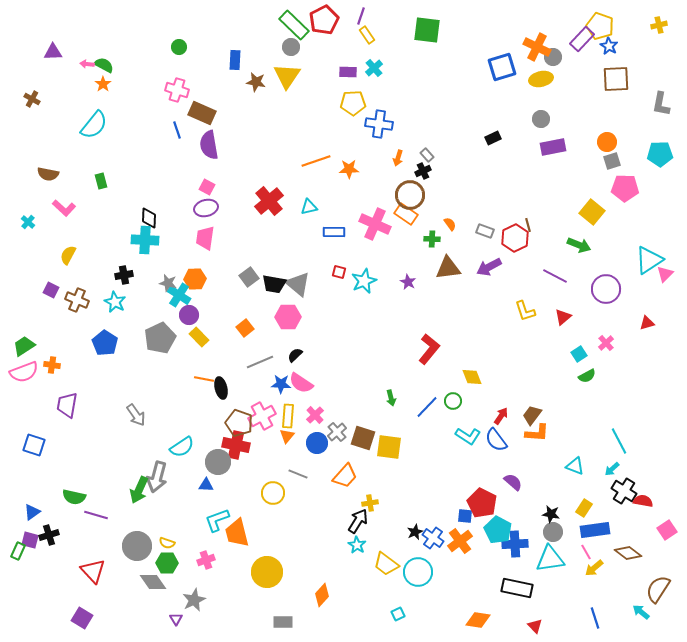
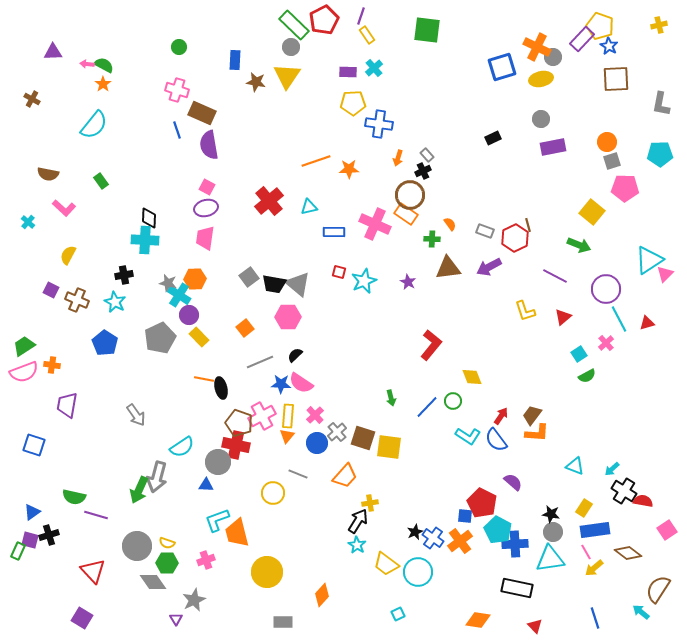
green rectangle at (101, 181): rotated 21 degrees counterclockwise
red L-shape at (429, 349): moved 2 px right, 4 px up
cyan line at (619, 441): moved 122 px up
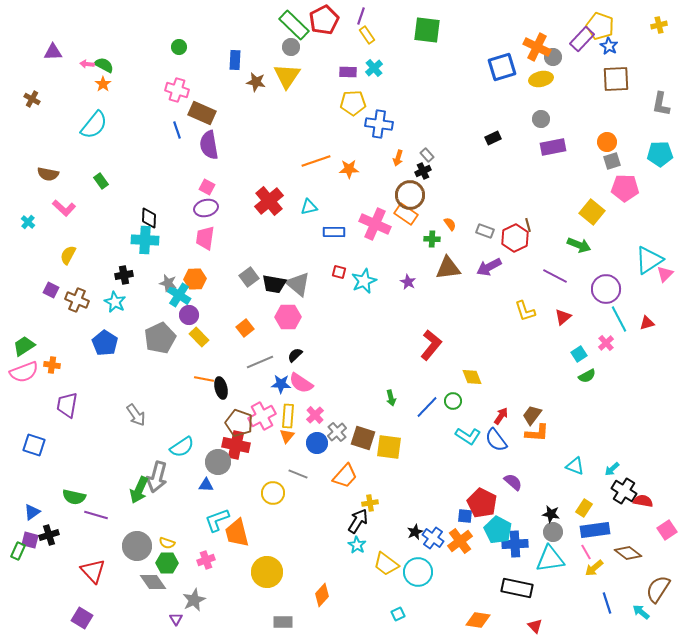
blue line at (595, 618): moved 12 px right, 15 px up
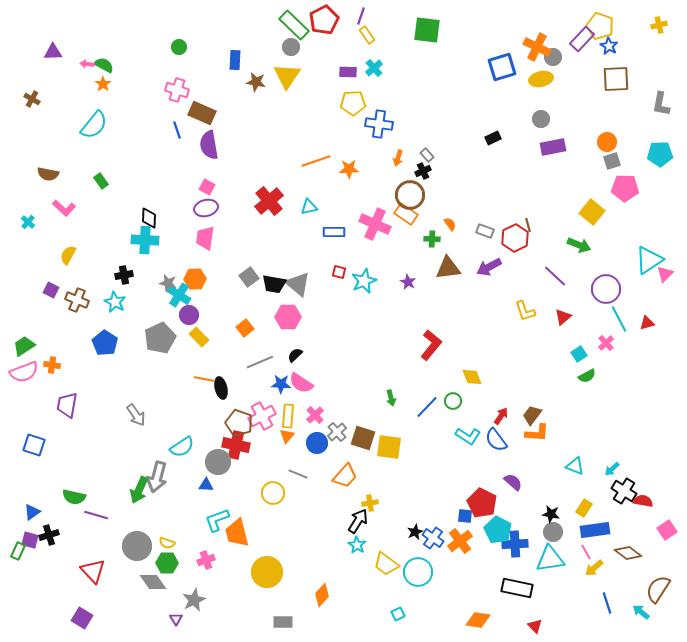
purple line at (555, 276): rotated 15 degrees clockwise
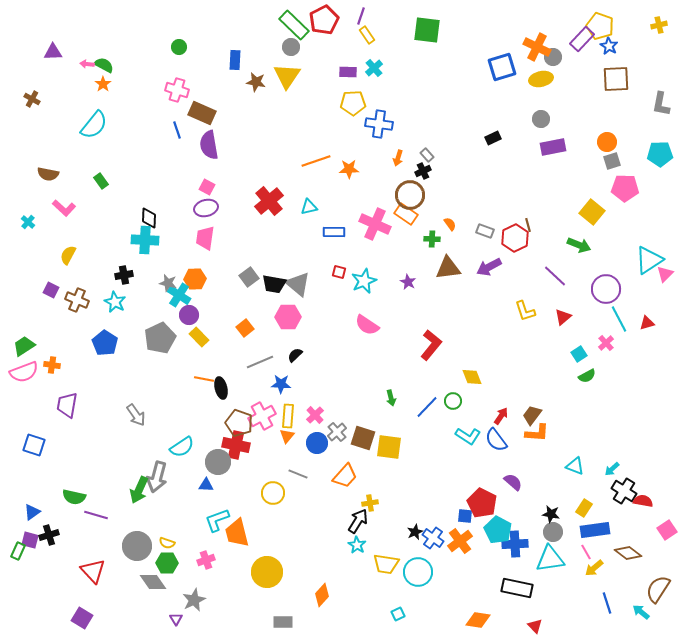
pink semicircle at (301, 383): moved 66 px right, 58 px up
yellow trapezoid at (386, 564): rotated 28 degrees counterclockwise
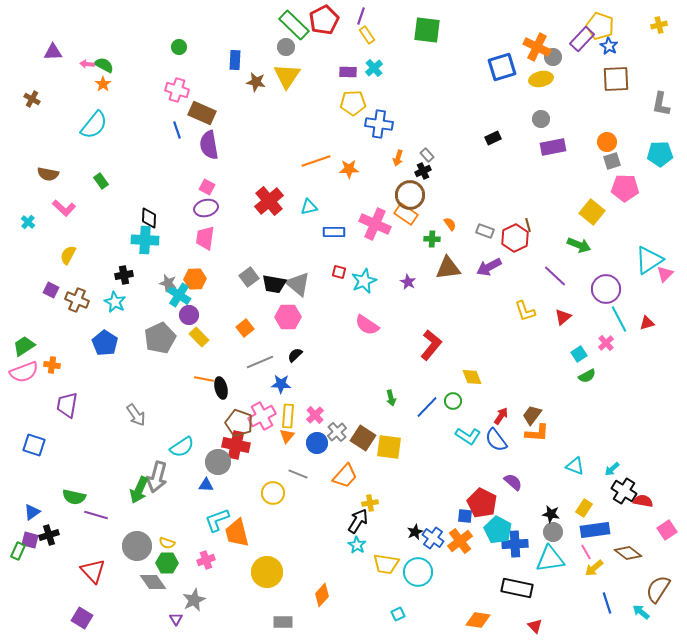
gray circle at (291, 47): moved 5 px left
brown square at (363, 438): rotated 15 degrees clockwise
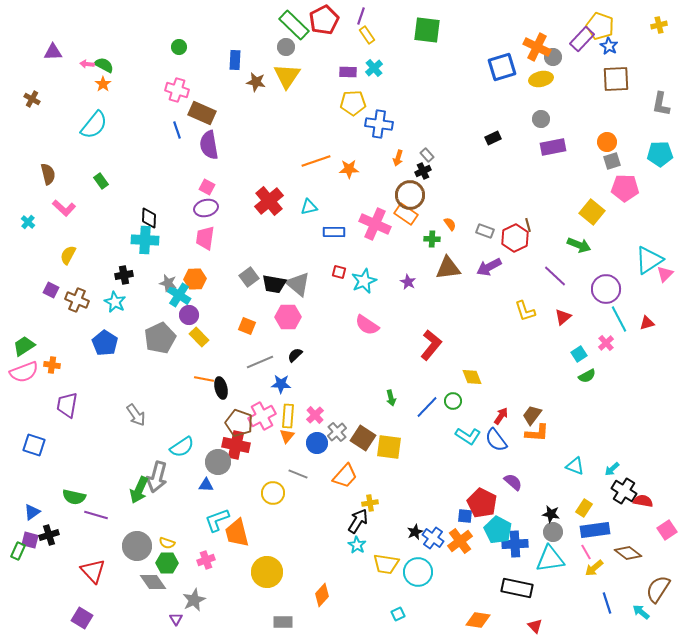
brown semicircle at (48, 174): rotated 115 degrees counterclockwise
orange square at (245, 328): moved 2 px right, 2 px up; rotated 30 degrees counterclockwise
